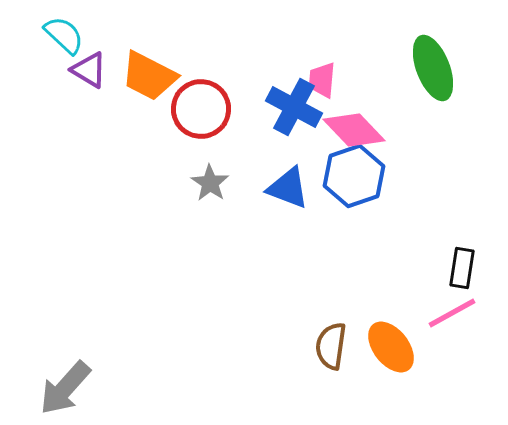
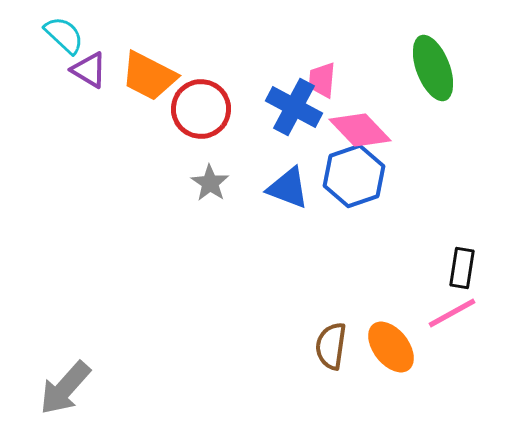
pink diamond: moved 6 px right
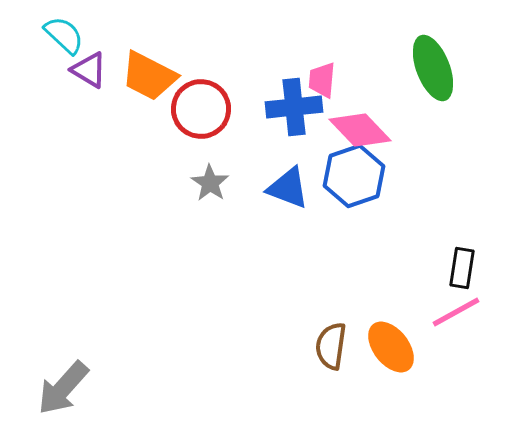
blue cross: rotated 34 degrees counterclockwise
pink line: moved 4 px right, 1 px up
gray arrow: moved 2 px left
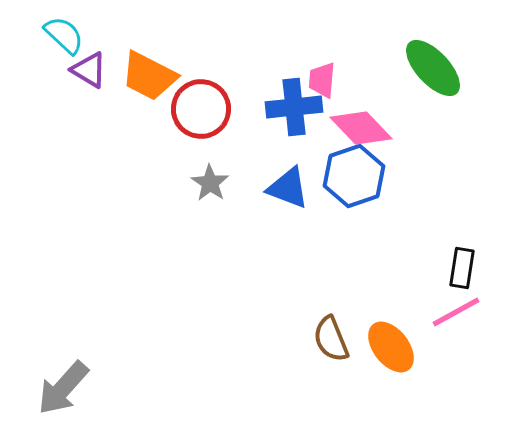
green ellipse: rotated 22 degrees counterclockwise
pink diamond: moved 1 px right, 2 px up
brown semicircle: moved 7 px up; rotated 30 degrees counterclockwise
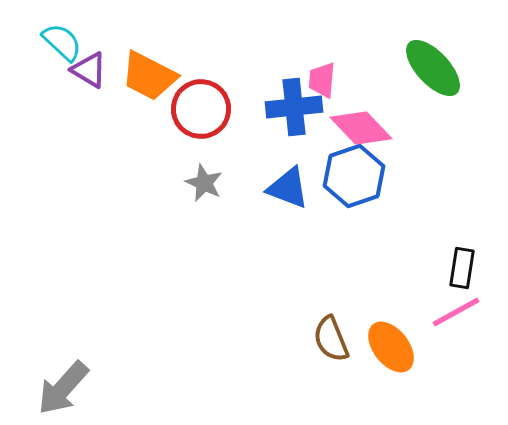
cyan semicircle: moved 2 px left, 7 px down
gray star: moved 6 px left; rotated 9 degrees counterclockwise
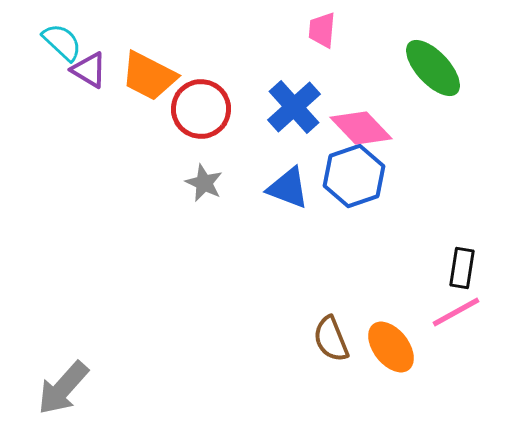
pink trapezoid: moved 50 px up
blue cross: rotated 36 degrees counterclockwise
